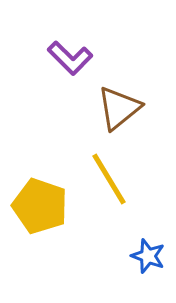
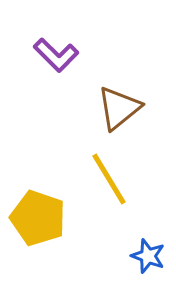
purple L-shape: moved 14 px left, 3 px up
yellow pentagon: moved 2 px left, 12 px down
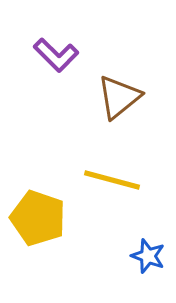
brown triangle: moved 11 px up
yellow line: moved 3 px right, 1 px down; rotated 44 degrees counterclockwise
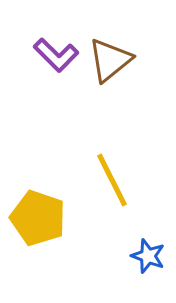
brown triangle: moved 9 px left, 37 px up
yellow line: rotated 48 degrees clockwise
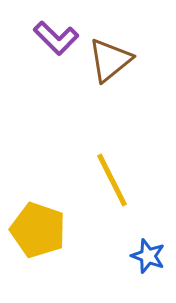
purple L-shape: moved 17 px up
yellow pentagon: moved 12 px down
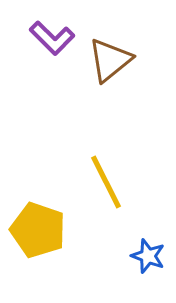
purple L-shape: moved 4 px left
yellow line: moved 6 px left, 2 px down
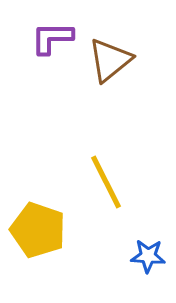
purple L-shape: rotated 135 degrees clockwise
blue star: rotated 16 degrees counterclockwise
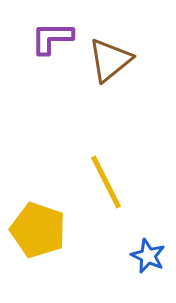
blue star: rotated 20 degrees clockwise
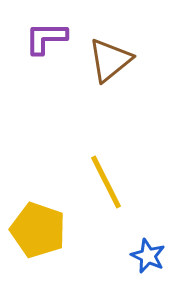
purple L-shape: moved 6 px left
